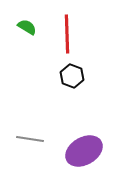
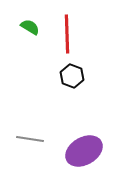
green semicircle: moved 3 px right
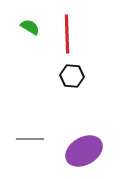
black hexagon: rotated 15 degrees counterclockwise
gray line: rotated 8 degrees counterclockwise
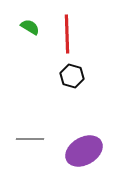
black hexagon: rotated 10 degrees clockwise
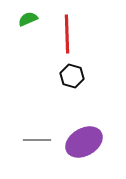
green semicircle: moved 2 px left, 8 px up; rotated 54 degrees counterclockwise
gray line: moved 7 px right, 1 px down
purple ellipse: moved 9 px up
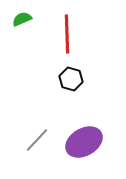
green semicircle: moved 6 px left
black hexagon: moved 1 px left, 3 px down
gray line: rotated 48 degrees counterclockwise
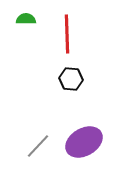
green semicircle: moved 4 px right; rotated 24 degrees clockwise
black hexagon: rotated 10 degrees counterclockwise
gray line: moved 1 px right, 6 px down
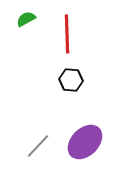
green semicircle: rotated 30 degrees counterclockwise
black hexagon: moved 1 px down
purple ellipse: moved 1 px right; rotated 15 degrees counterclockwise
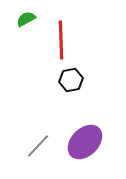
red line: moved 6 px left, 6 px down
black hexagon: rotated 15 degrees counterclockwise
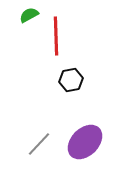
green semicircle: moved 3 px right, 4 px up
red line: moved 5 px left, 4 px up
gray line: moved 1 px right, 2 px up
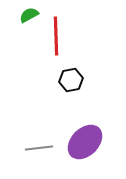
gray line: moved 4 px down; rotated 40 degrees clockwise
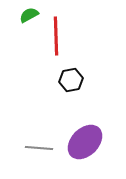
gray line: rotated 12 degrees clockwise
